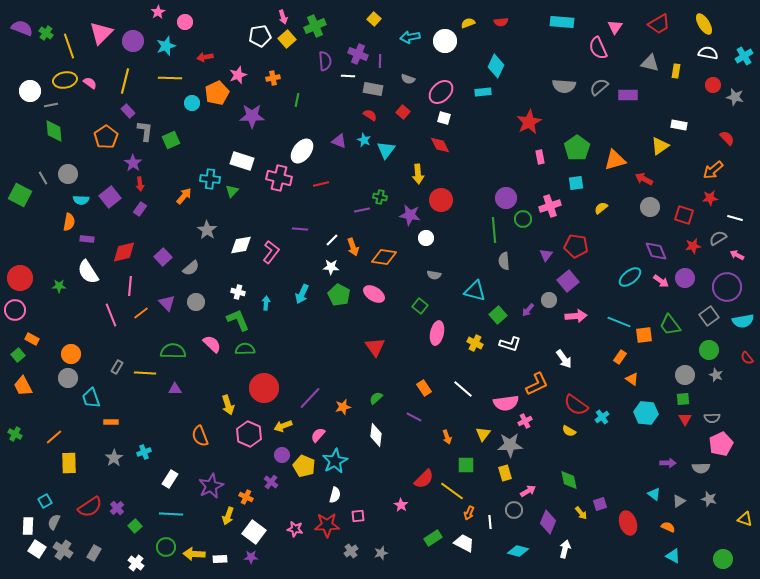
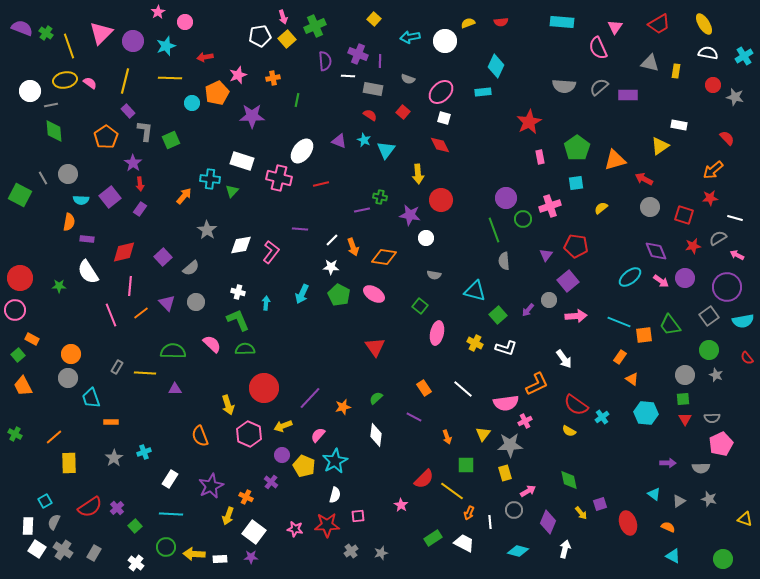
green line at (494, 230): rotated 15 degrees counterclockwise
white L-shape at (510, 344): moved 4 px left, 4 px down
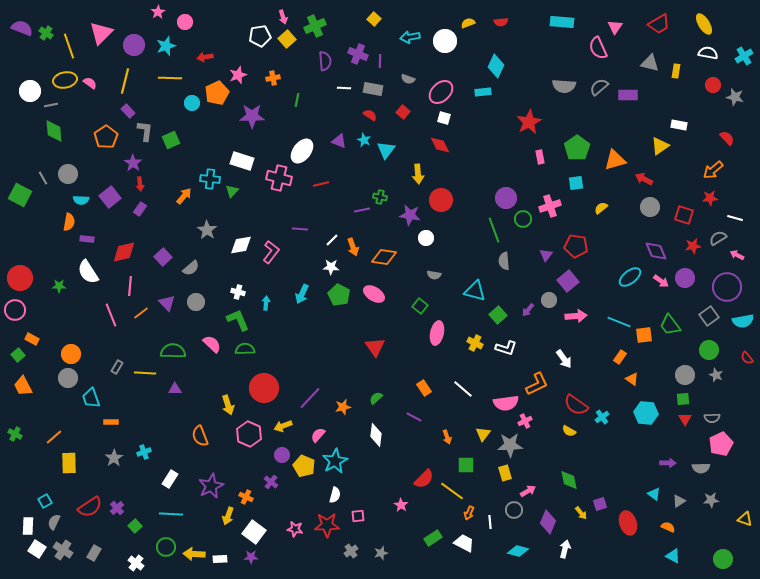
purple circle at (133, 41): moved 1 px right, 4 px down
white line at (348, 76): moved 4 px left, 12 px down
gray star at (709, 499): moved 2 px right, 1 px down; rotated 21 degrees counterclockwise
